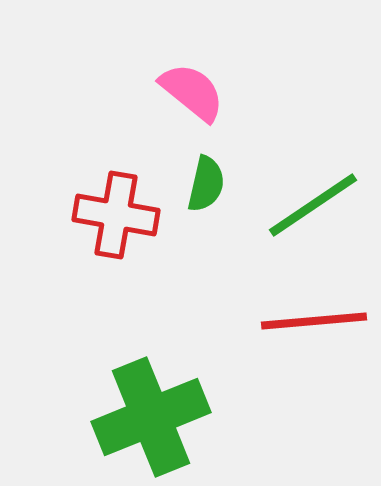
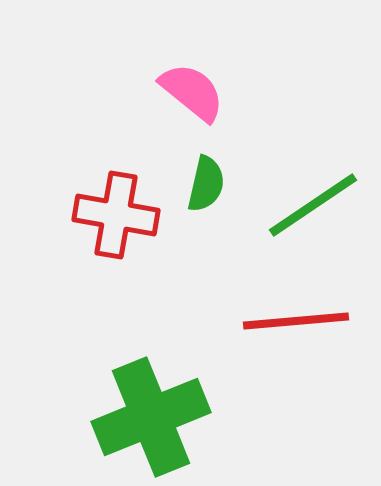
red line: moved 18 px left
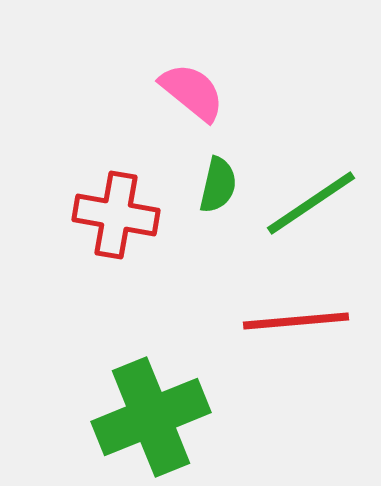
green semicircle: moved 12 px right, 1 px down
green line: moved 2 px left, 2 px up
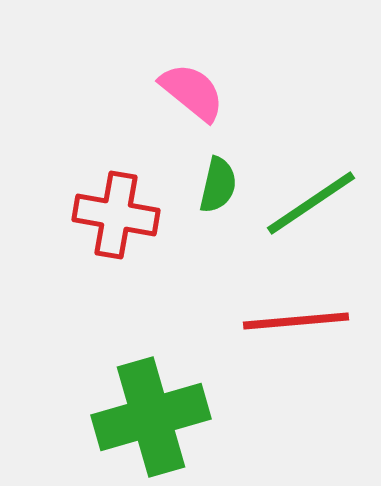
green cross: rotated 6 degrees clockwise
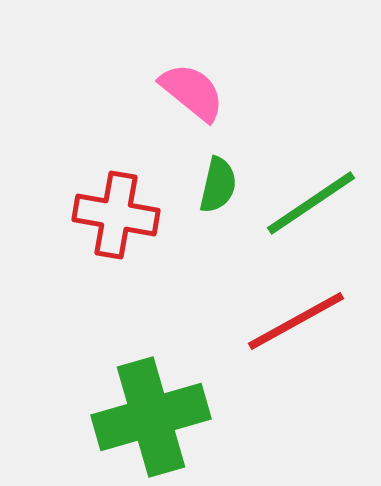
red line: rotated 24 degrees counterclockwise
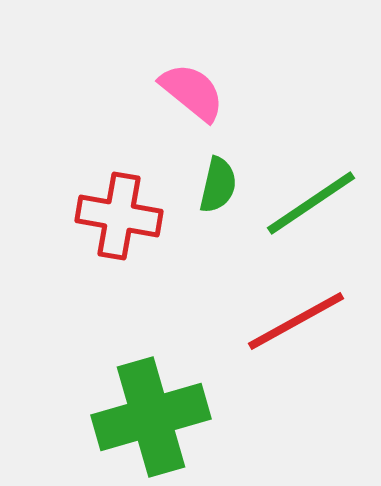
red cross: moved 3 px right, 1 px down
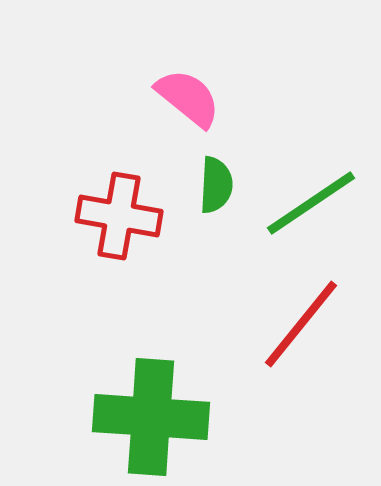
pink semicircle: moved 4 px left, 6 px down
green semicircle: moved 2 px left; rotated 10 degrees counterclockwise
red line: moved 5 px right, 3 px down; rotated 22 degrees counterclockwise
green cross: rotated 20 degrees clockwise
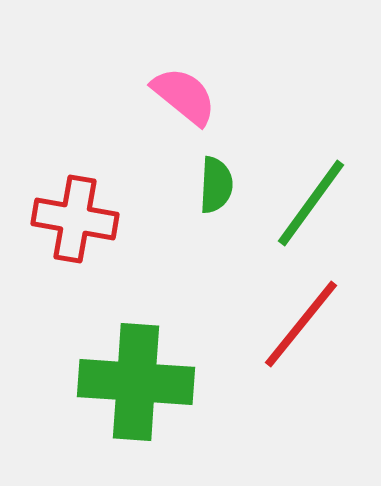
pink semicircle: moved 4 px left, 2 px up
green line: rotated 20 degrees counterclockwise
red cross: moved 44 px left, 3 px down
green cross: moved 15 px left, 35 px up
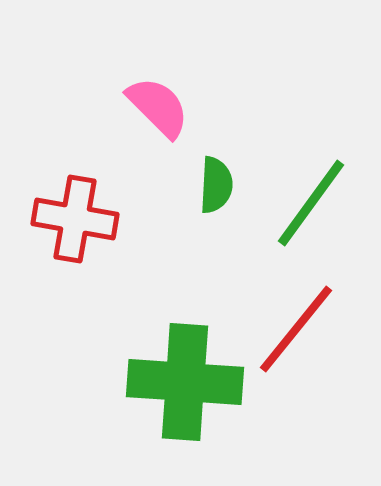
pink semicircle: moved 26 px left, 11 px down; rotated 6 degrees clockwise
red line: moved 5 px left, 5 px down
green cross: moved 49 px right
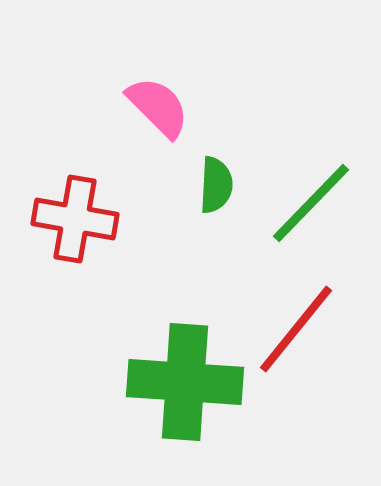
green line: rotated 8 degrees clockwise
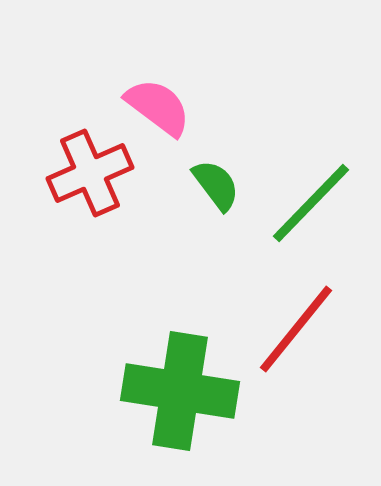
pink semicircle: rotated 8 degrees counterclockwise
green semicircle: rotated 40 degrees counterclockwise
red cross: moved 15 px right, 46 px up; rotated 34 degrees counterclockwise
green cross: moved 5 px left, 9 px down; rotated 5 degrees clockwise
